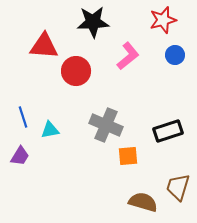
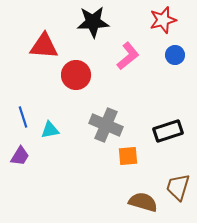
red circle: moved 4 px down
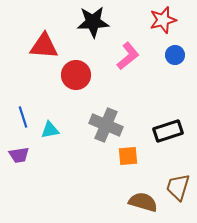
purple trapezoid: moved 1 px left, 1 px up; rotated 50 degrees clockwise
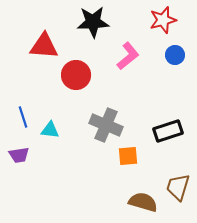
cyan triangle: rotated 18 degrees clockwise
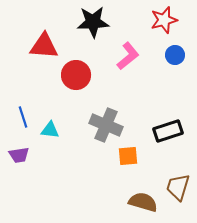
red star: moved 1 px right
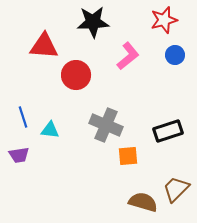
brown trapezoid: moved 2 px left, 2 px down; rotated 28 degrees clockwise
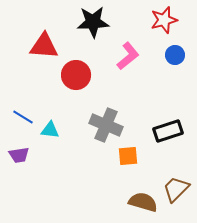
blue line: rotated 40 degrees counterclockwise
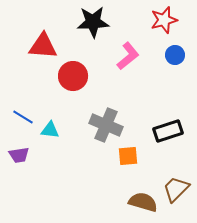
red triangle: moved 1 px left
red circle: moved 3 px left, 1 px down
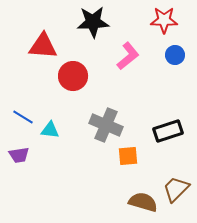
red star: rotated 16 degrees clockwise
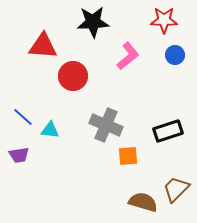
blue line: rotated 10 degrees clockwise
